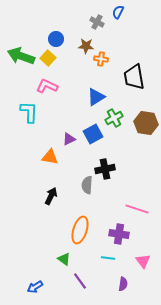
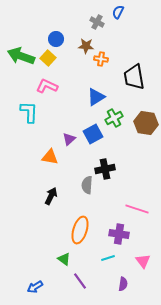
purple triangle: rotated 16 degrees counterclockwise
cyan line: rotated 24 degrees counterclockwise
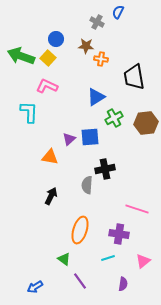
brown hexagon: rotated 15 degrees counterclockwise
blue square: moved 3 px left, 3 px down; rotated 24 degrees clockwise
pink triangle: rotated 28 degrees clockwise
